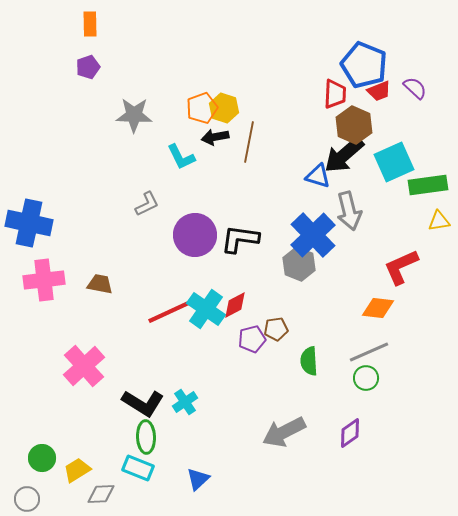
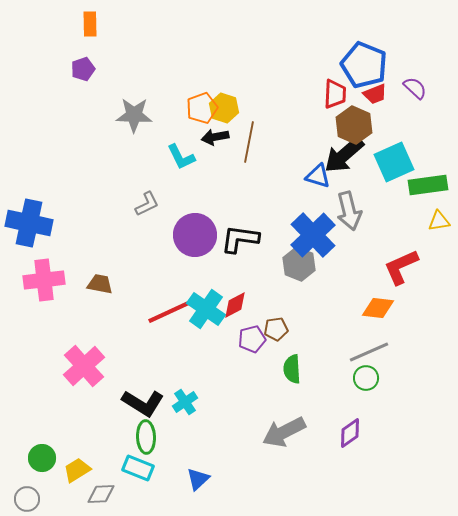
purple pentagon at (88, 67): moved 5 px left, 2 px down
red trapezoid at (379, 91): moved 4 px left, 3 px down
green semicircle at (309, 361): moved 17 px left, 8 px down
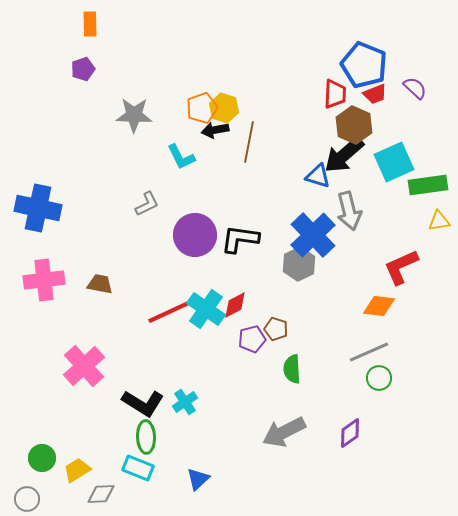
black arrow at (215, 137): moved 7 px up
blue cross at (29, 223): moved 9 px right, 15 px up
gray hexagon at (299, 264): rotated 12 degrees clockwise
orange diamond at (378, 308): moved 1 px right, 2 px up
brown pentagon at (276, 329): rotated 25 degrees clockwise
green circle at (366, 378): moved 13 px right
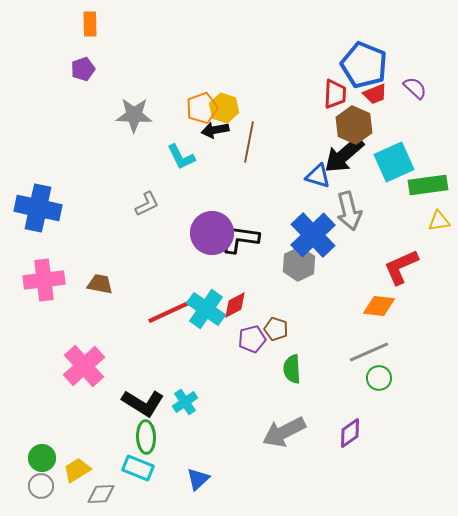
purple circle at (195, 235): moved 17 px right, 2 px up
gray circle at (27, 499): moved 14 px right, 13 px up
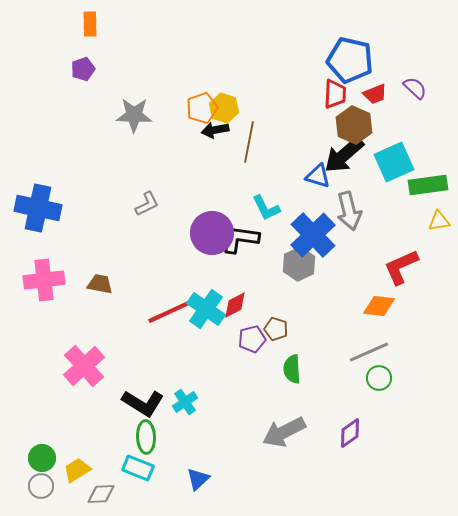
blue pentagon at (364, 65): moved 14 px left, 5 px up; rotated 9 degrees counterclockwise
cyan L-shape at (181, 157): moved 85 px right, 51 px down
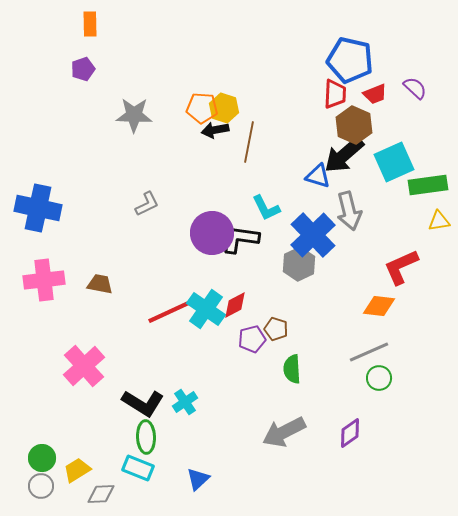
orange pentagon at (202, 108): rotated 24 degrees clockwise
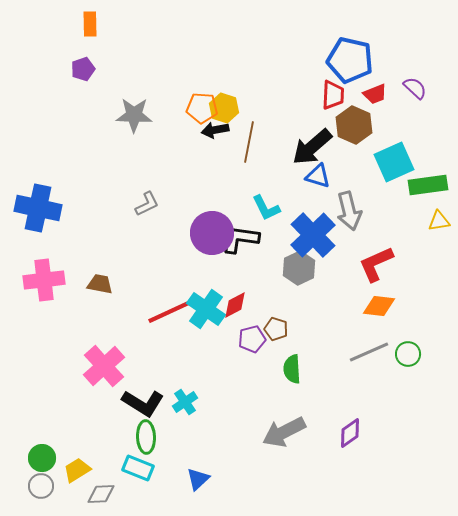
red trapezoid at (335, 94): moved 2 px left, 1 px down
black arrow at (344, 155): moved 32 px left, 8 px up
gray hexagon at (299, 264): moved 4 px down
red L-shape at (401, 267): moved 25 px left, 3 px up
pink cross at (84, 366): moved 20 px right
green circle at (379, 378): moved 29 px right, 24 px up
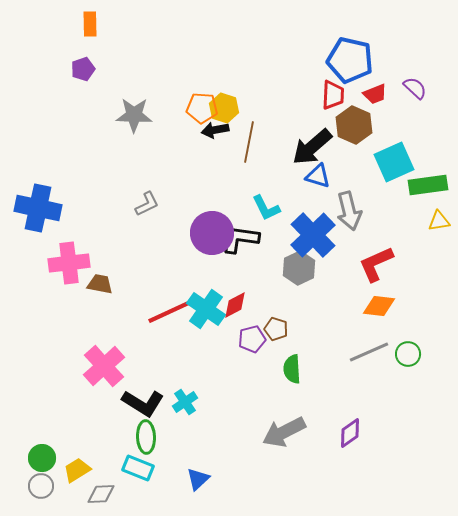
pink cross at (44, 280): moved 25 px right, 17 px up
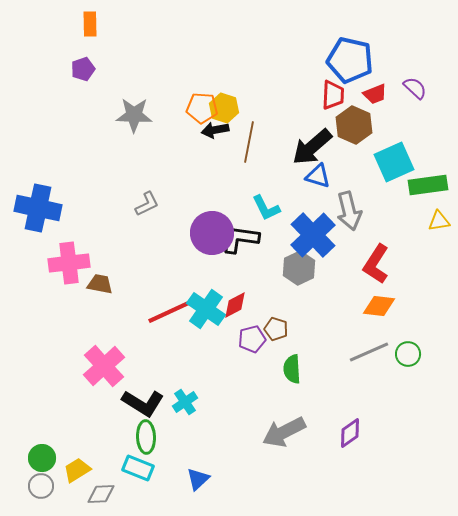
red L-shape at (376, 264): rotated 33 degrees counterclockwise
